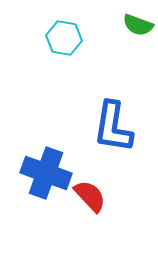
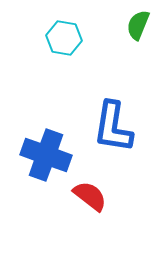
green semicircle: rotated 92 degrees clockwise
blue cross: moved 18 px up
red semicircle: rotated 9 degrees counterclockwise
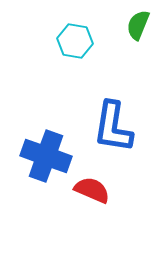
cyan hexagon: moved 11 px right, 3 px down
blue cross: moved 1 px down
red semicircle: moved 2 px right, 6 px up; rotated 15 degrees counterclockwise
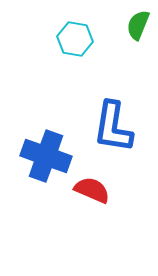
cyan hexagon: moved 2 px up
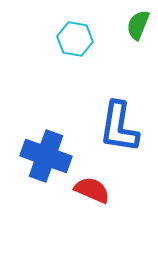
blue L-shape: moved 6 px right
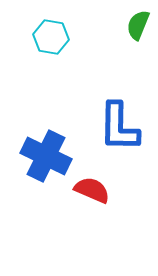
cyan hexagon: moved 24 px left, 2 px up
blue L-shape: rotated 8 degrees counterclockwise
blue cross: rotated 6 degrees clockwise
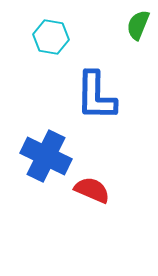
blue L-shape: moved 23 px left, 31 px up
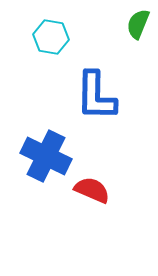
green semicircle: moved 1 px up
